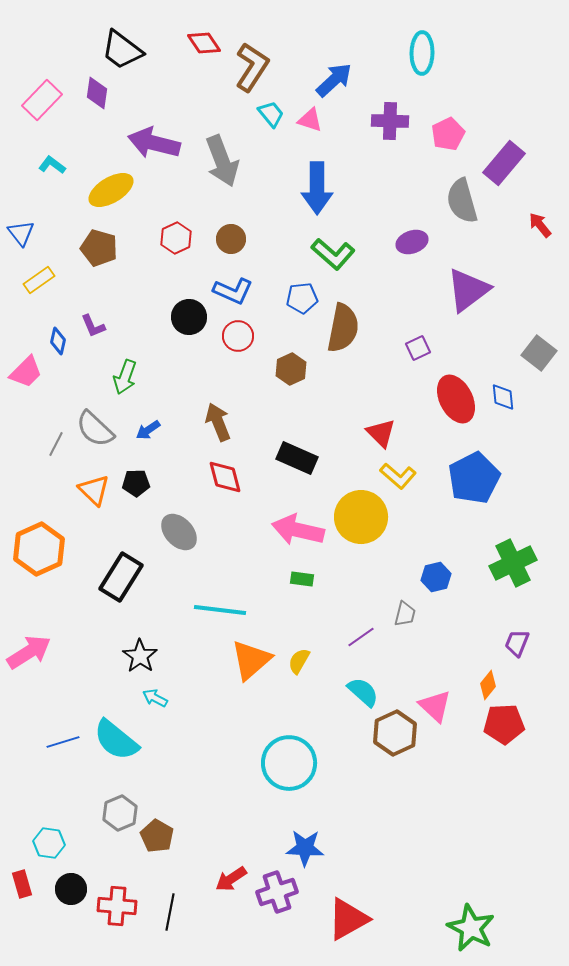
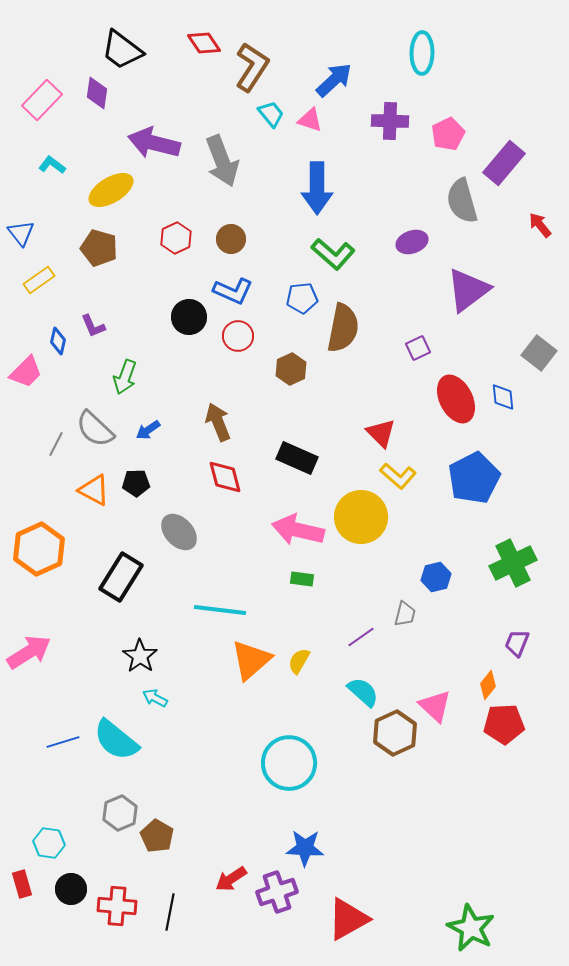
orange triangle at (94, 490): rotated 16 degrees counterclockwise
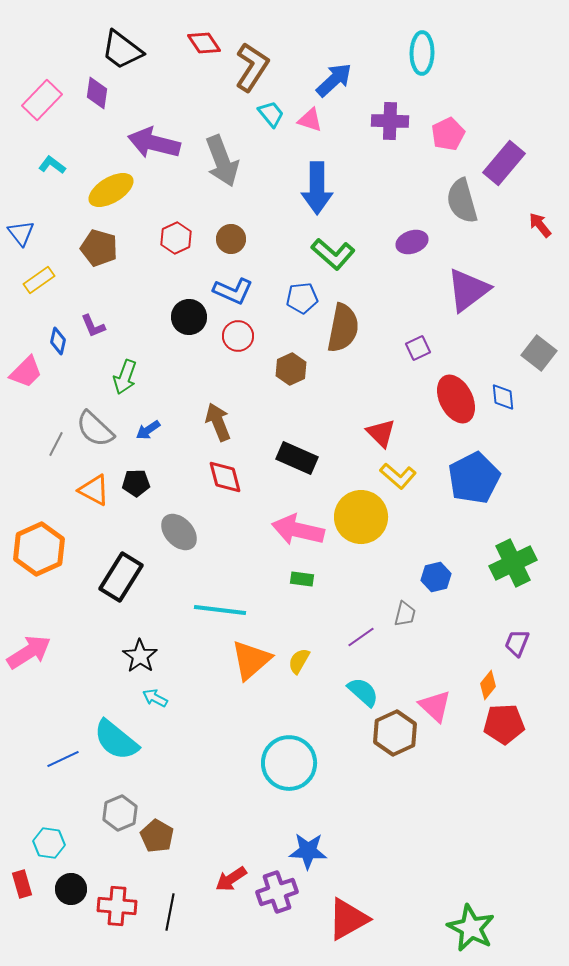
blue line at (63, 742): moved 17 px down; rotated 8 degrees counterclockwise
blue star at (305, 848): moved 3 px right, 3 px down
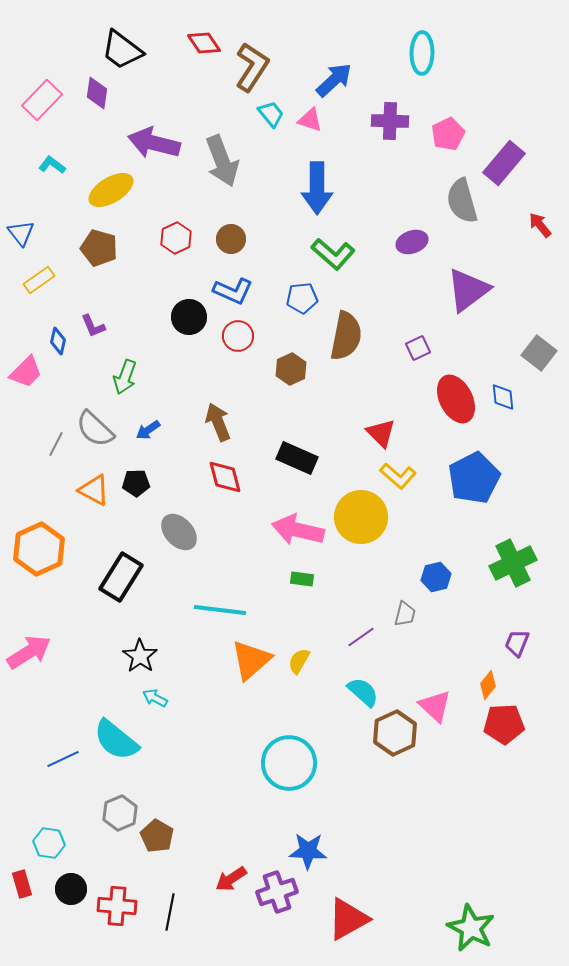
brown semicircle at (343, 328): moved 3 px right, 8 px down
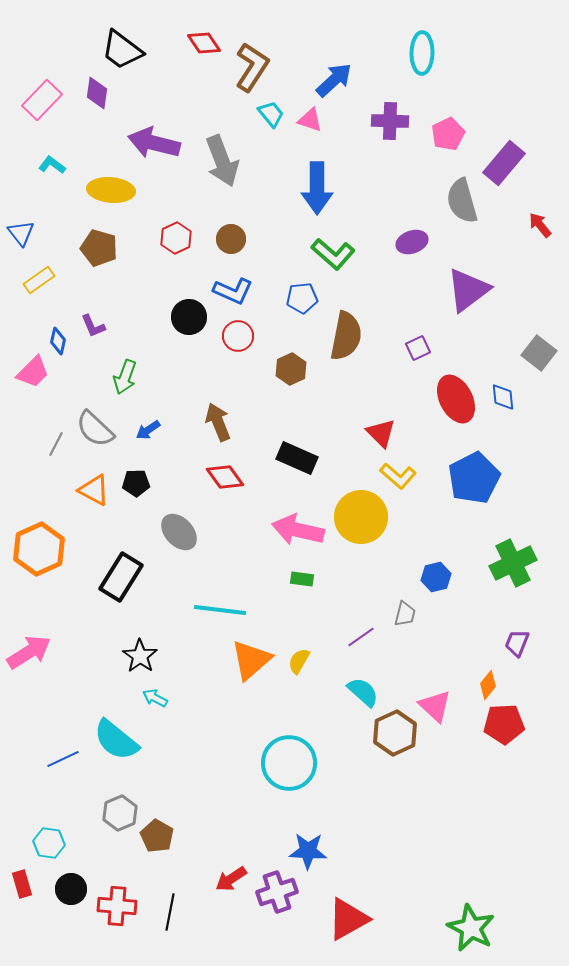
yellow ellipse at (111, 190): rotated 36 degrees clockwise
pink trapezoid at (26, 372): moved 7 px right
red diamond at (225, 477): rotated 21 degrees counterclockwise
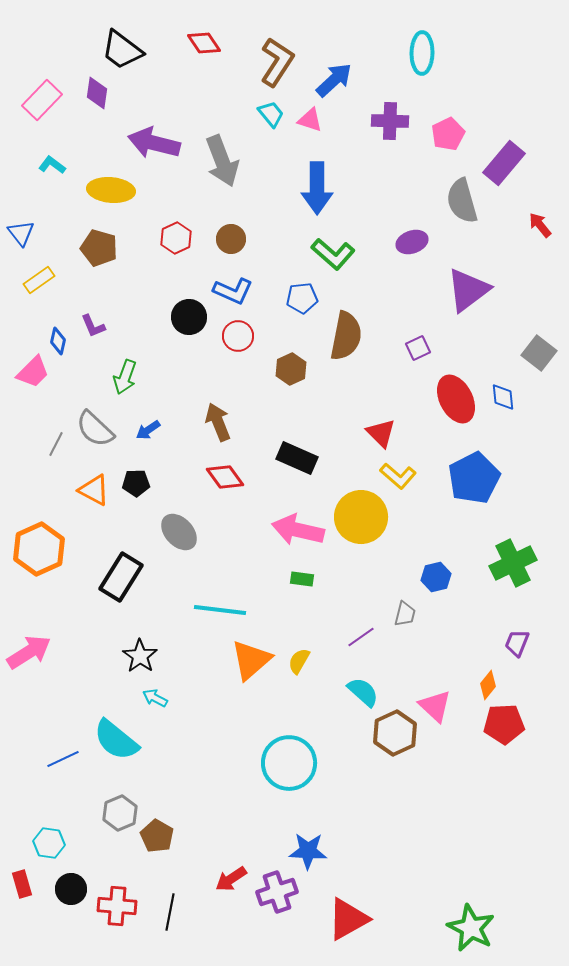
brown L-shape at (252, 67): moved 25 px right, 5 px up
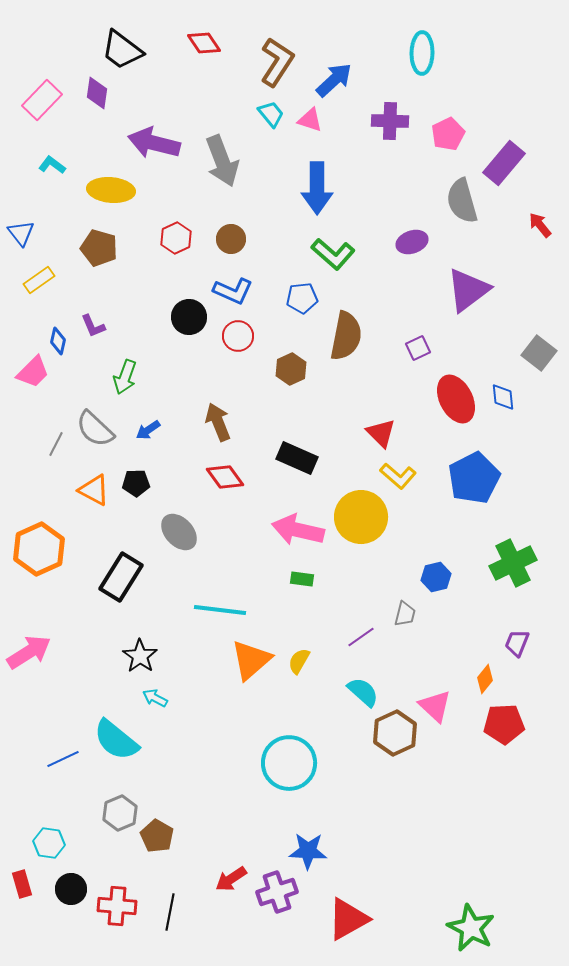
orange diamond at (488, 685): moved 3 px left, 6 px up
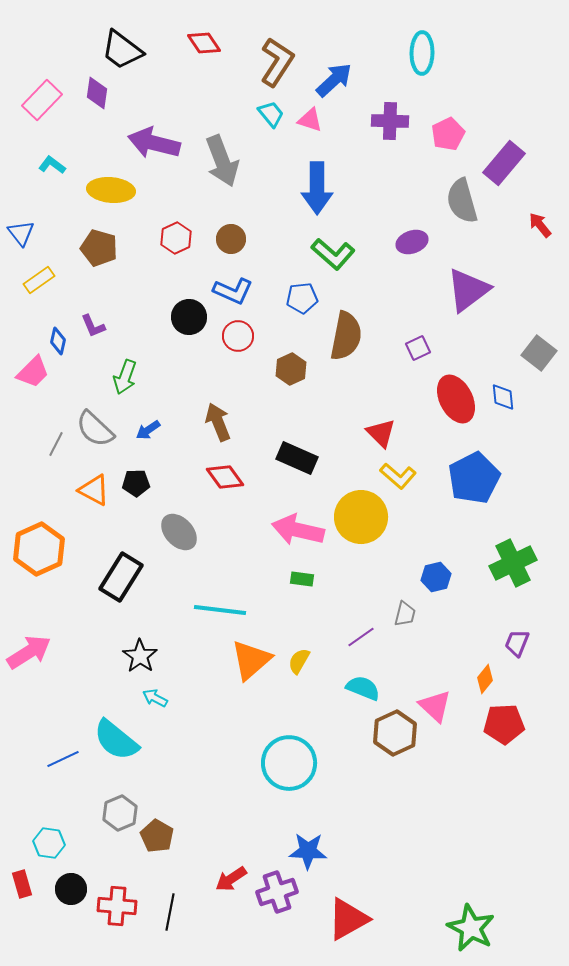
cyan semicircle at (363, 692): moved 4 px up; rotated 20 degrees counterclockwise
